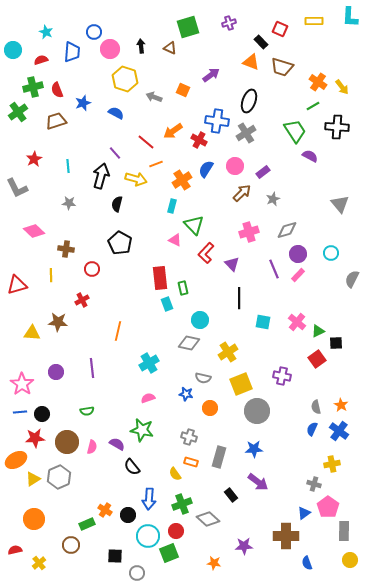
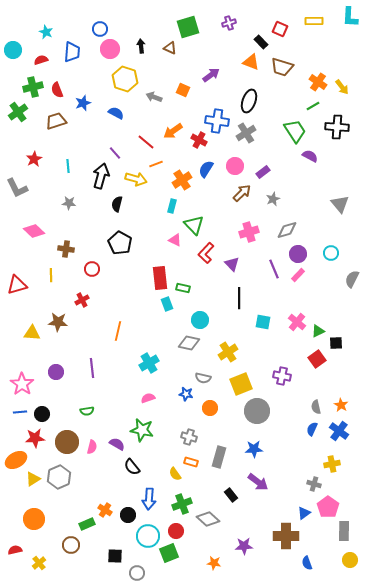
blue circle at (94, 32): moved 6 px right, 3 px up
green rectangle at (183, 288): rotated 64 degrees counterclockwise
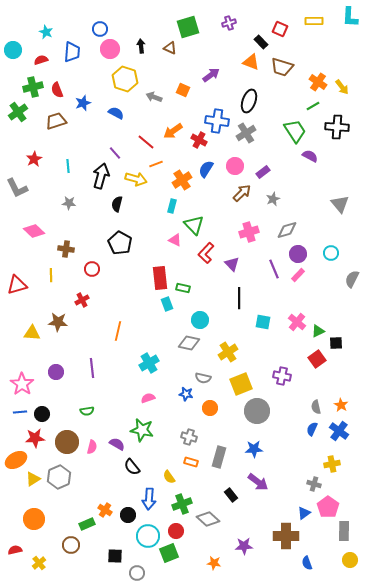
yellow semicircle at (175, 474): moved 6 px left, 3 px down
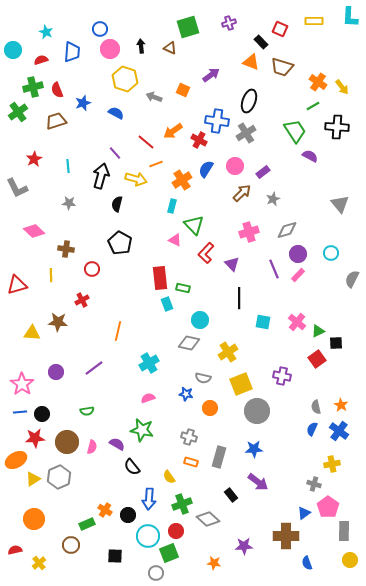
purple line at (92, 368): moved 2 px right; rotated 60 degrees clockwise
gray circle at (137, 573): moved 19 px right
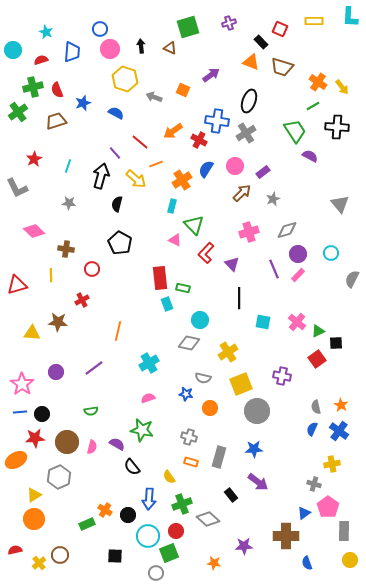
red line at (146, 142): moved 6 px left
cyan line at (68, 166): rotated 24 degrees clockwise
yellow arrow at (136, 179): rotated 25 degrees clockwise
green semicircle at (87, 411): moved 4 px right
yellow triangle at (33, 479): moved 1 px right, 16 px down
brown circle at (71, 545): moved 11 px left, 10 px down
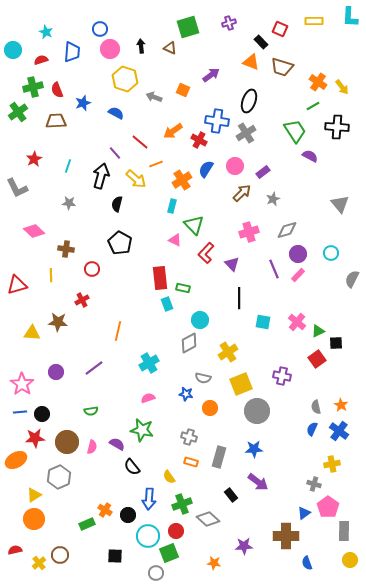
brown trapezoid at (56, 121): rotated 15 degrees clockwise
gray diamond at (189, 343): rotated 40 degrees counterclockwise
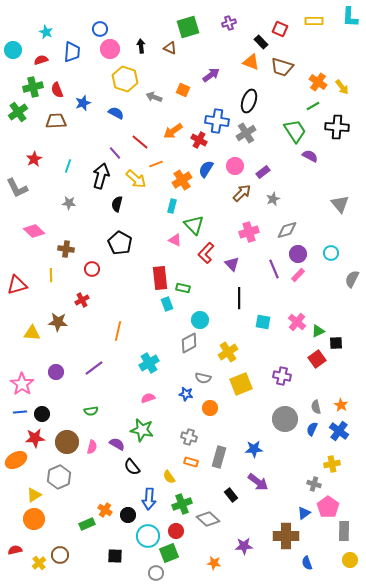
gray circle at (257, 411): moved 28 px right, 8 px down
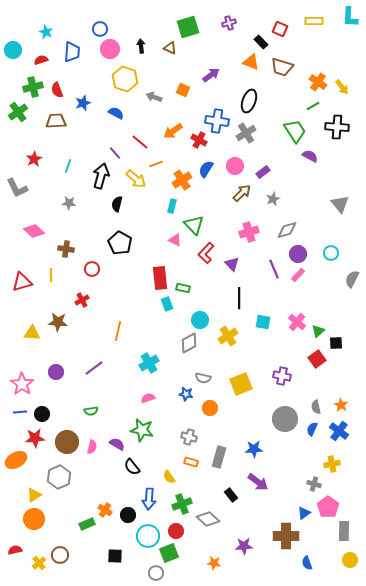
red triangle at (17, 285): moved 5 px right, 3 px up
green triangle at (318, 331): rotated 16 degrees counterclockwise
yellow cross at (228, 352): moved 16 px up
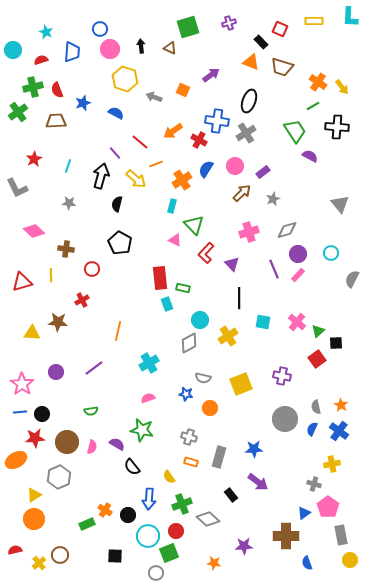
gray rectangle at (344, 531): moved 3 px left, 4 px down; rotated 12 degrees counterclockwise
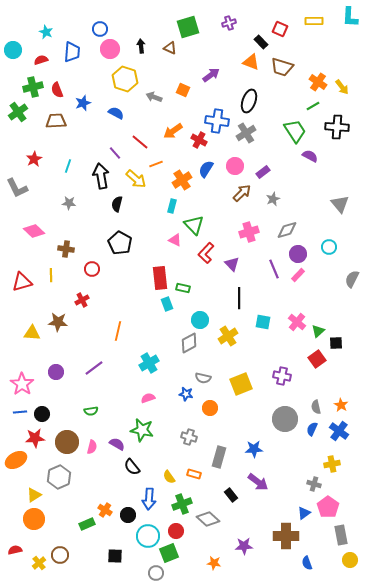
black arrow at (101, 176): rotated 25 degrees counterclockwise
cyan circle at (331, 253): moved 2 px left, 6 px up
orange rectangle at (191, 462): moved 3 px right, 12 px down
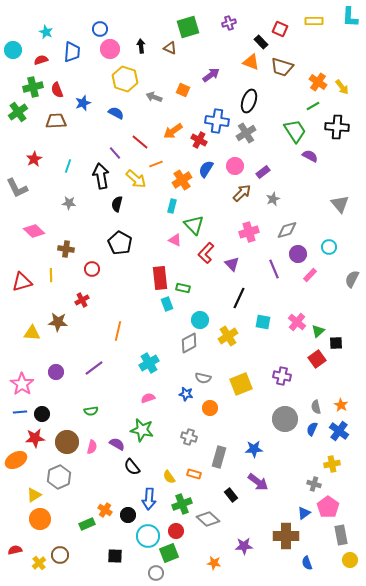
pink rectangle at (298, 275): moved 12 px right
black line at (239, 298): rotated 25 degrees clockwise
orange circle at (34, 519): moved 6 px right
